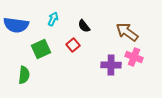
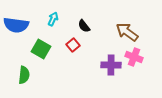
green square: rotated 36 degrees counterclockwise
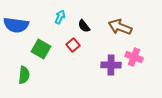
cyan arrow: moved 7 px right, 2 px up
brown arrow: moved 7 px left, 5 px up; rotated 15 degrees counterclockwise
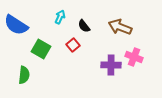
blue semicircle: rotated 25 degrees clockwise
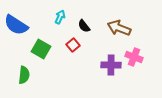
brown arrow: moved 1 px left, 1 px down
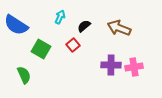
black semicircle: rotated 88 degrees clockwise
pink cross: moved 10 px down; rotated 30 degrees counterclockwise
green semicircle: rotated 30 degrees counterclockwise
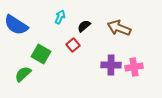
green square: moved 5 px down
green semicircle: moved 1 px left, 1 px up; rotated 108 degrees counterclockwise
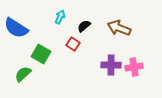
blue semicircle: moved 3 px down
red square: moved 1 px up; rotated 16 degrees counterclockwise
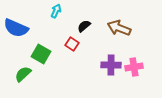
cyan arrow: moved 4 px left, 6 px up
blue semicircle: rotated 10 degrees counterclockwise
red square: moved 1 px left
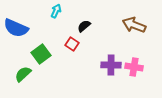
brown arrow: moved 15 px right, 3 px up
green square: rotated 24 degrees clockwise
pink cross: rotated 18 degrees clockwise
